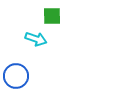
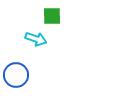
blue circle: moved 1 px up
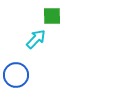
cyan arrow: rotated 65 degrees counterclockwise
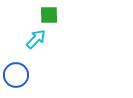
green square: moved 3 px left, 1 px up
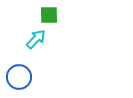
blue circle: moved 3 px right, 2 px down
